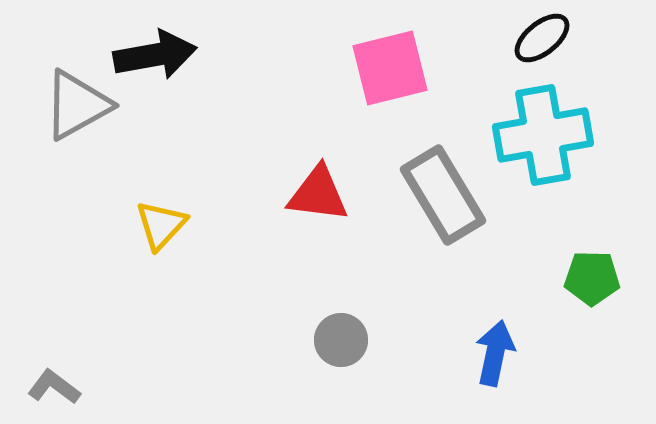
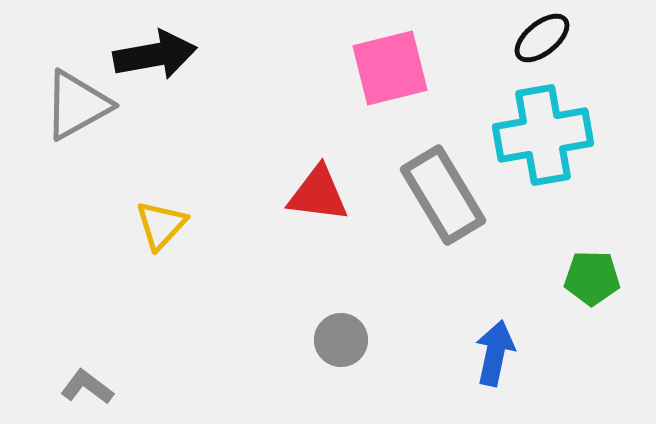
gray L-shape: moved 33 px right
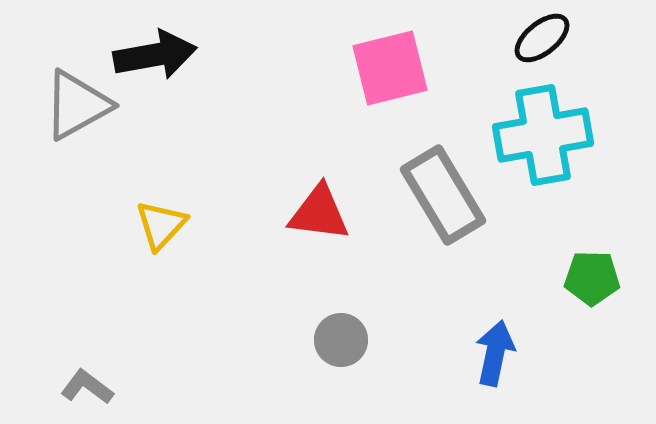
red triangle: moved 1 px right, 19 px down
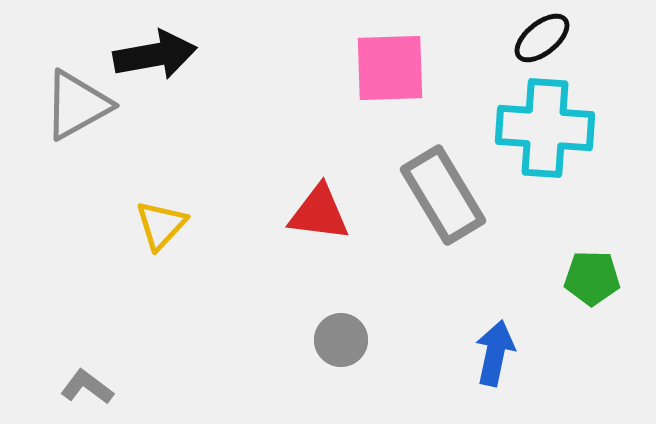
pink square: rotated 12 degrees clockwise
cyan cross: moved 2 px right, 7 px up; rotated 14 degrees clockwise
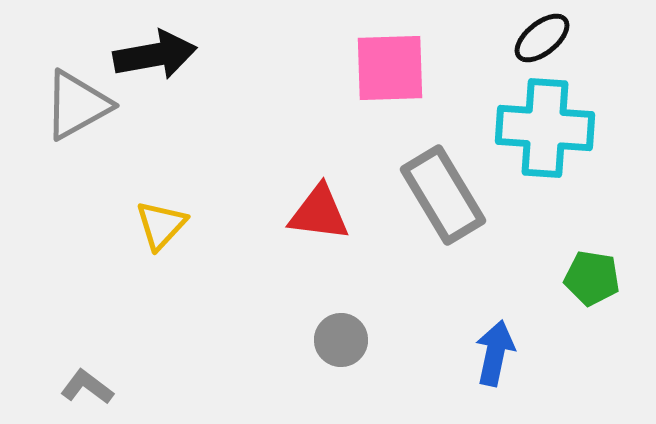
green pentagon: rotated 8 degrees clockwise
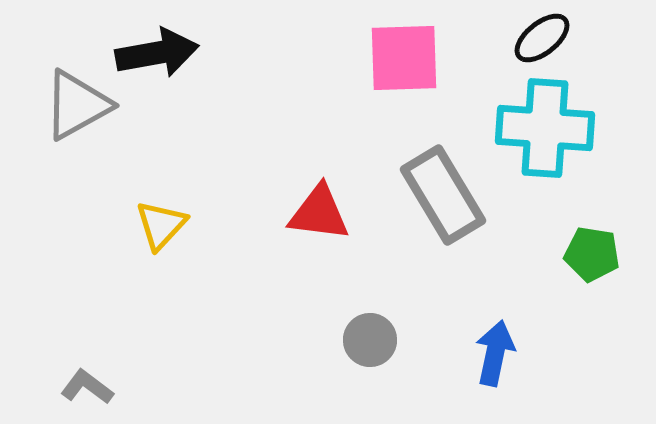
black arrow: moved 2 px right, 2 px up
pink square: moved 14 px right, 10 px up
green pentagon: moved 24 px up
gray circle: moved 29 px right
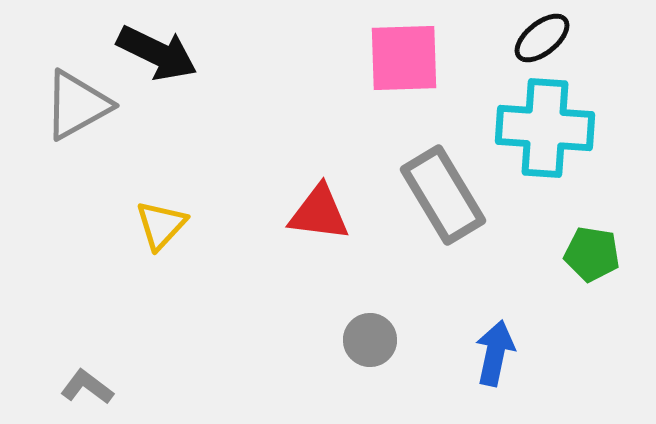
black arrow: rotated 36 degrees clockwise
